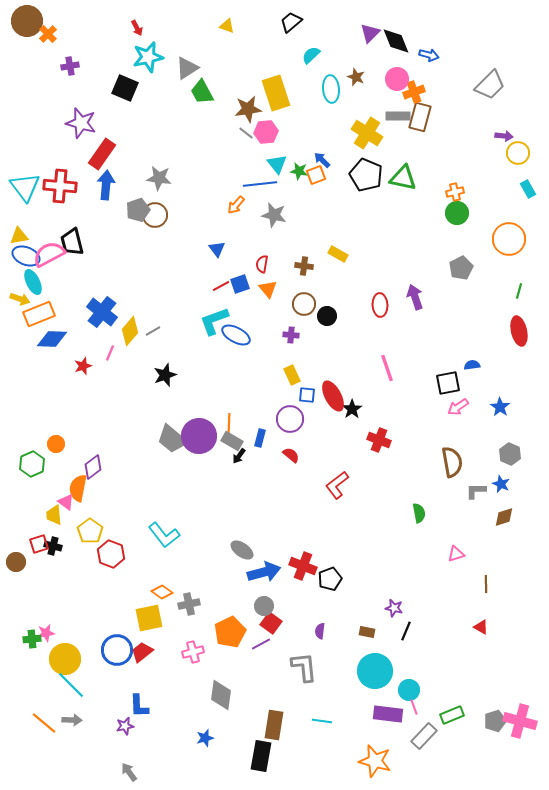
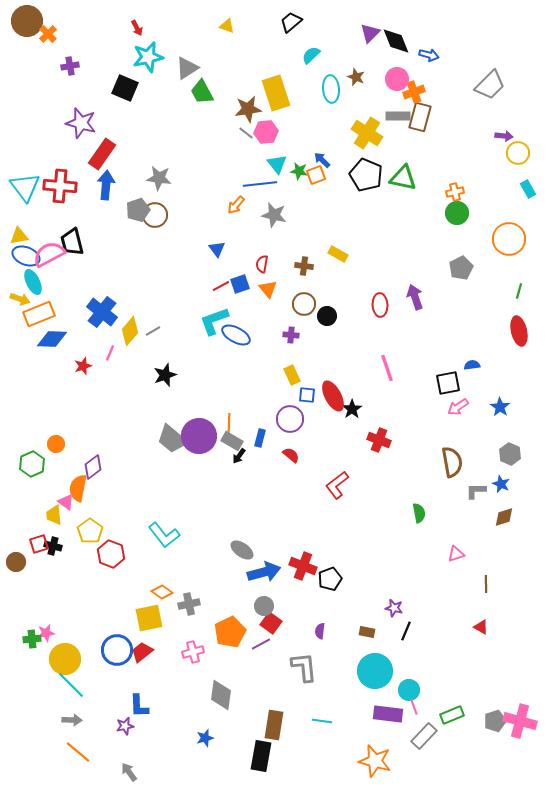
orange line at (44, 723): moved 34 px right, 29 px down
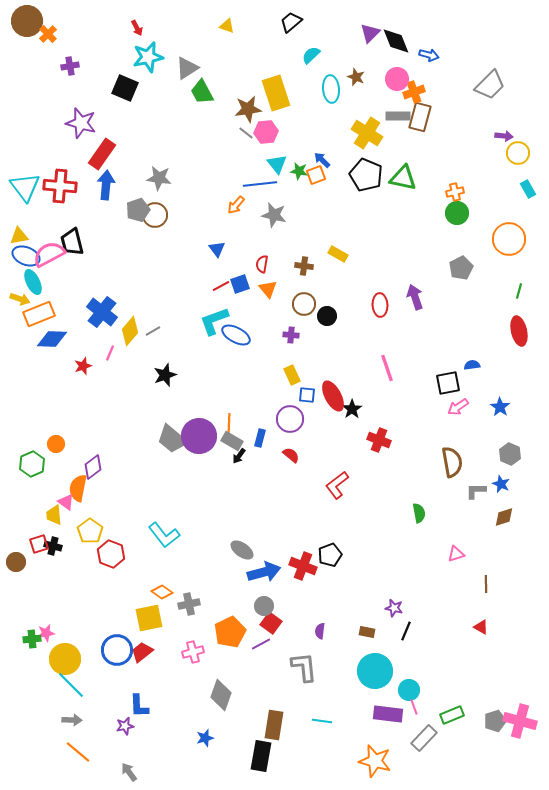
black pentagon at (330, 579): moved 24 px up
gray diamond at (221, 695): rotated 12 degrees clockwise
gray rectangle at (424, 736): moved 2 px down
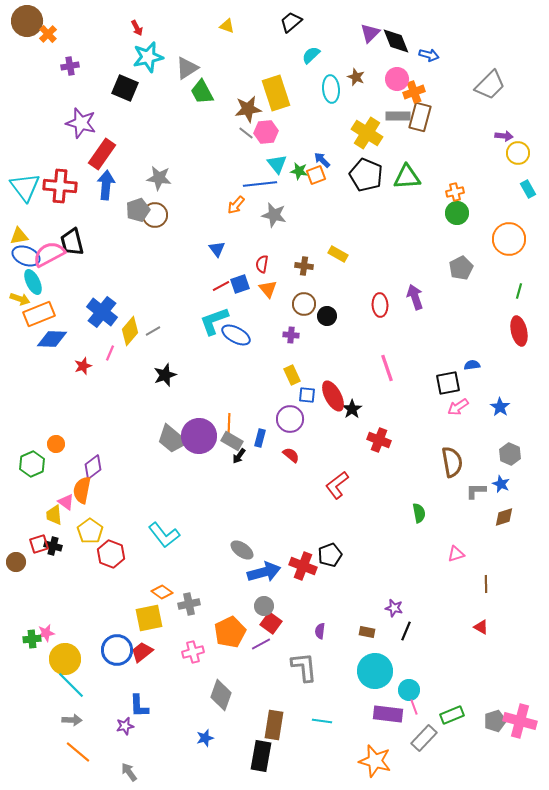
green triangle at (403, 178): moved 4 px right, 1 px up; rotated 16 degrees counterclockwise
orange semicircle at (78, 488): moved 4 px right, 2 px down
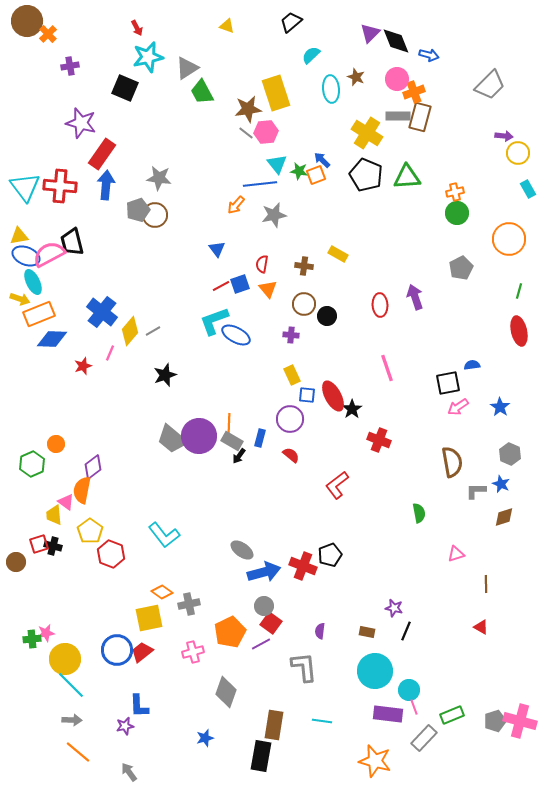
gray star at (274, 215): rotated 25 degrees counterclockwise
gray diamond at (221, 695): moved 5 px right, 3 px up
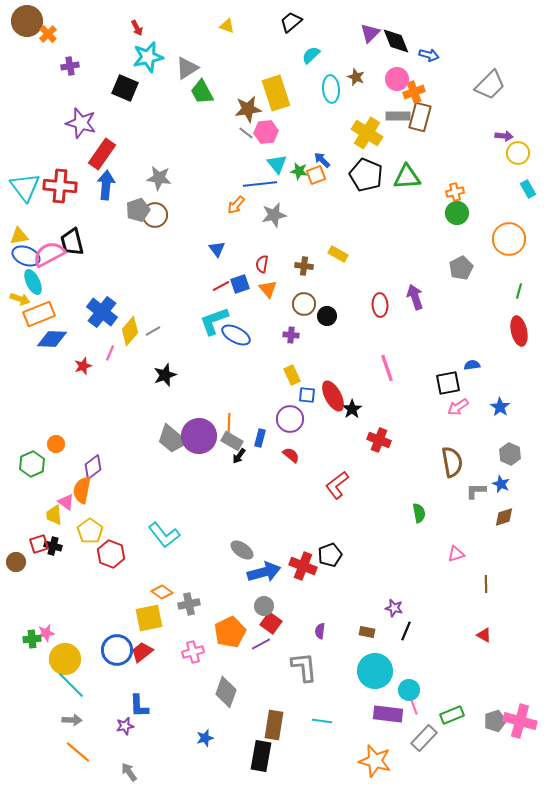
red triangle at (481, 627): moved 3 px right, 8 px down
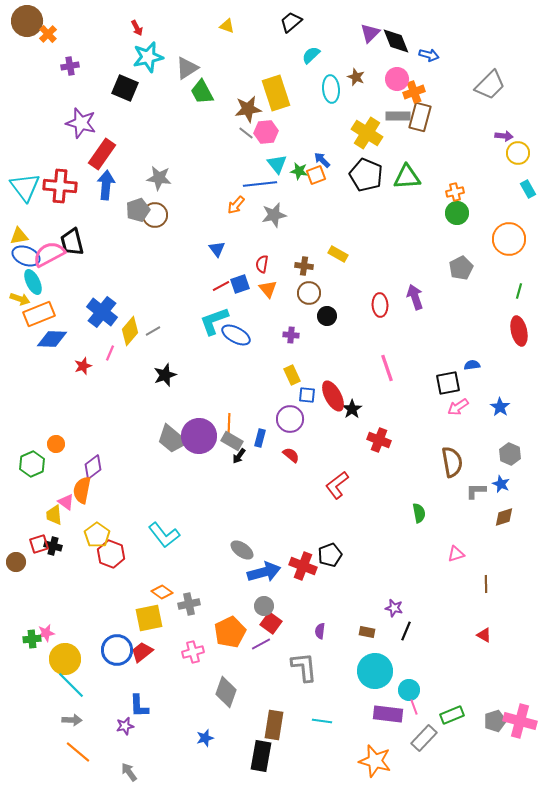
brown circle at (304, 304): moved 5 px right, 11 px up
yellow pentagon at (90, 531): moved 7 px right, 4 px down
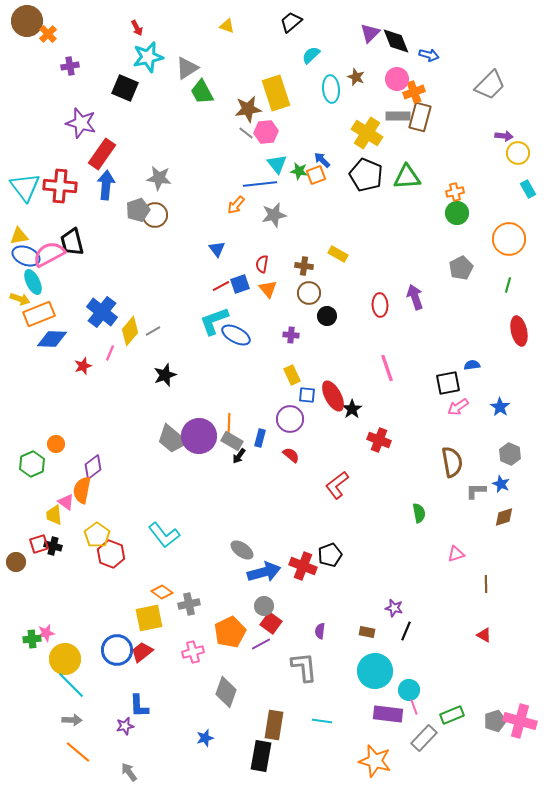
green line at (519, 291): moved 11 px left, 6 px up
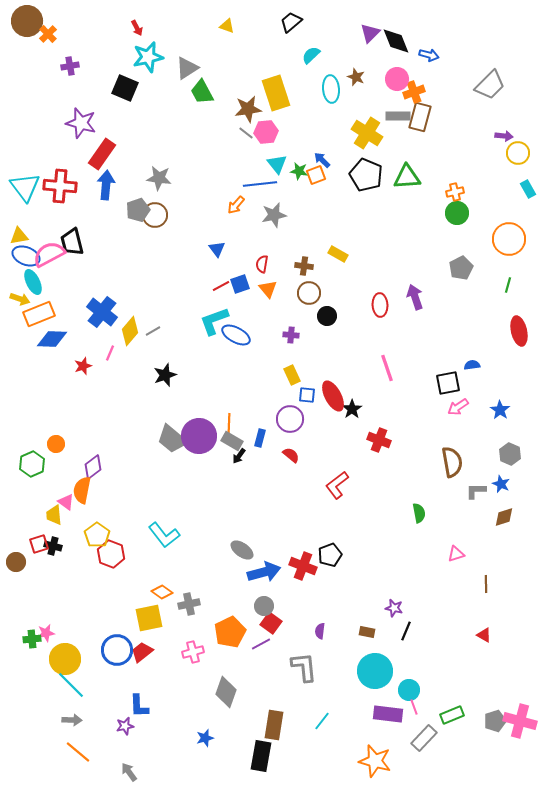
blue star at (500, 407): moved 3 px down
cyan line at (322, 721): rotated 60 degrees counterclockwise
